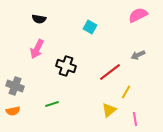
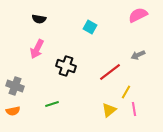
pink line: moved 1 px left, 10 px up
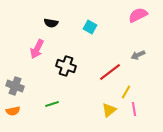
black semicircle: moved 12 px right, 4 px down
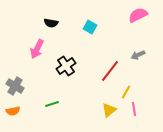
black cross: rotated 36 degrees clockwise
red line: moved 1 px up; rotated 15 degrees counterclockwise
gray cross: rotated 12 degrees clockwise
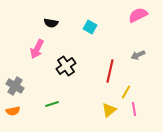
red line: rotated 25 degrees counterclockwise
